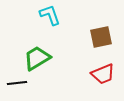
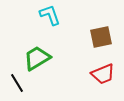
black line: rotated 66 degrees clockwise
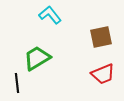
cyan L-shape: rotated 20 degrees counterclockwise
black line: rotated 24 degrees clockwise
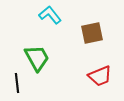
brown square: moved 9 px left, 4 px up
green trapezoid: rotated 92 degrees clockwise
red trapezoid: moved 3 px left, 2 px down
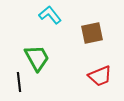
black line: moved 2 px right, 1 px up
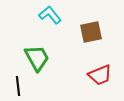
brown square: moved 1 px left, 1 px up
red trapezoid: moved 1 px up
black line: moved 1 px left, 4 px down
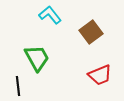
brown square: rotated 25 degrees counterclockwise
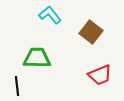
brown square: rotated 15 degrees counterclockwise
green trapezoid: rotated 60 degrees counterclockwise
black line: moved 1 px left
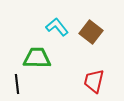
cyan L-shape: moved 7 px right, 12 px down
red trapezoid: moved 6 px left, 6 px down; rotated 125 degrees clockwise
black line: moved 2 px up
